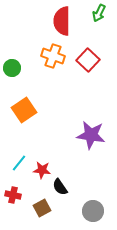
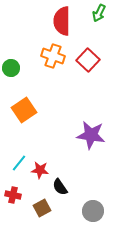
green circle: moved 1 px left
red star: moved 2 px left
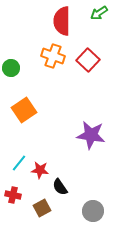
green arrow: rotated 30 degrees clockwise
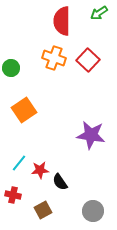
orange cross: moved 1 px right, 2 px down
red star: rotated 12 degrees counterclockwise
black semicircle: moved 5 px up
brown square: moved 1 px right, 2 px down
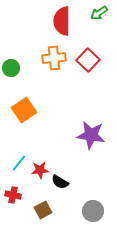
orange cross: rotated 25 degrees counterclockwise
black semicircle: rotated 24 degrees counterclockwise
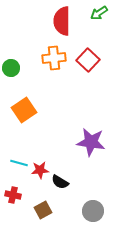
purple star: moved 7 px down
cyan line: rotated 66 degrees clockwise
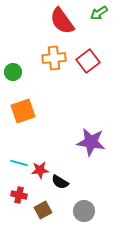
red semicircle: rotated 36 degrees counterclockwise
red square: moved 1 px down; rotated 10 degrees clockwise
green circle: moved 2 px right, 4 px down
orange square: moved 1 px left, 1 px down; rotated 15 degrees clockwise
red cross: moved 6 px right
gray circle: moved 9 px left
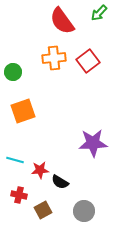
green arrow: rotated 12 degrees counterclockwise
purple star: moved 2 px right, 1 px down; rotated 12 degrees counterclockwise
cyan line: moved 4 px left, 3 px up
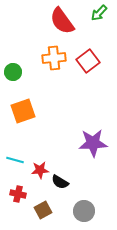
red cross: moved 1 px left, 1 px up
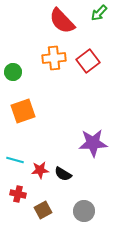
red semicircle: rotated 8 degrees counterclockwise
black semicircle: moved 3 px right, 8 px up
